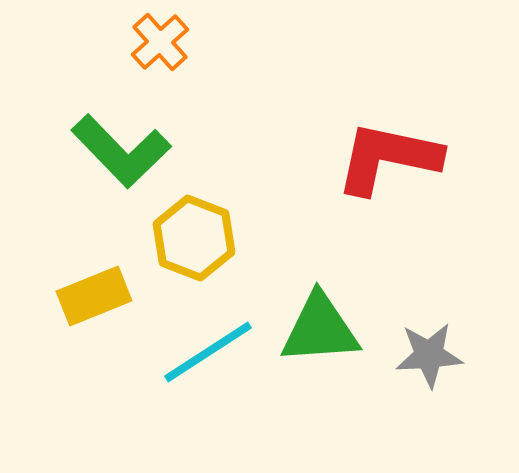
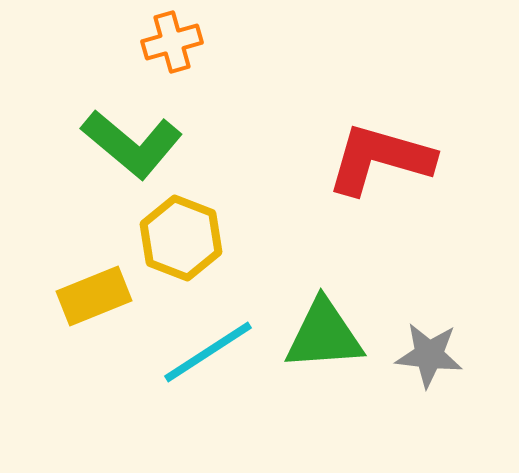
orange cross: moved 12 px right; rotated 26 degrees clockwise
green L-shape: moved 11 px right, 7 px up; rotated 6 degrees counterclockwise
red L-shape: moved 8 px left, 1 px down; rotated 4 degrees clockwise
yellow hexagon: moved 13 px left
green triangle: moved 4 px right, 6 px down
gray star: rotated 10 degrees clockwise
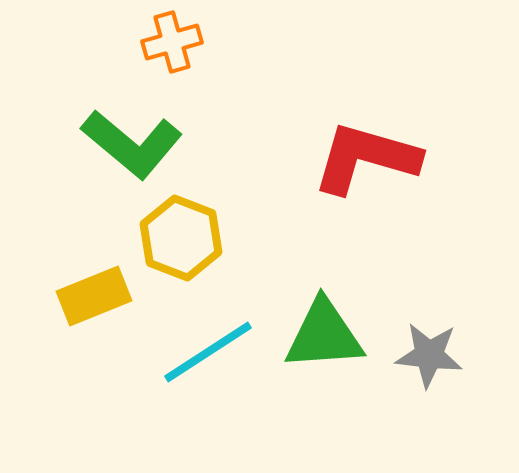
red L-shape: moved 14 px left, 1 px up
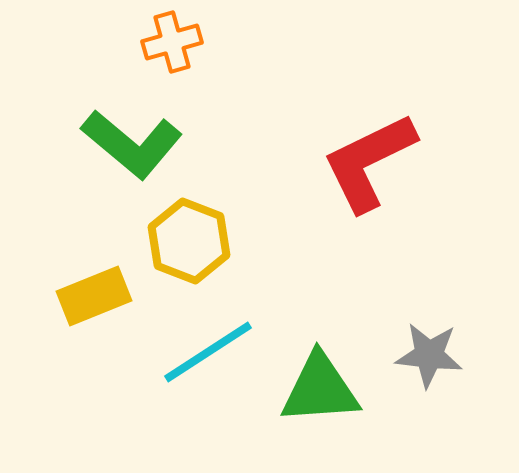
red L-shape: moved 3 px right, 4 px down; rotated 42 degrees counterclockwise
yellow hexagon: moved 8 px right, 3 px down
green triangle: moved 4 px left, 54 px down
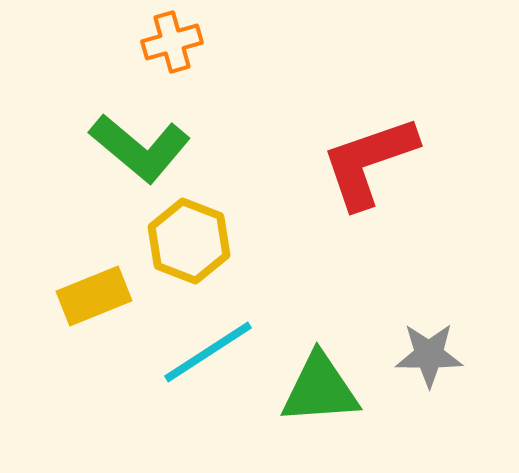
green L-shape: moved 8 px right, 4 px down
red L-shape: rotated 7 degrees clockwise
gray star: rotated 6 degrees counterclockwise
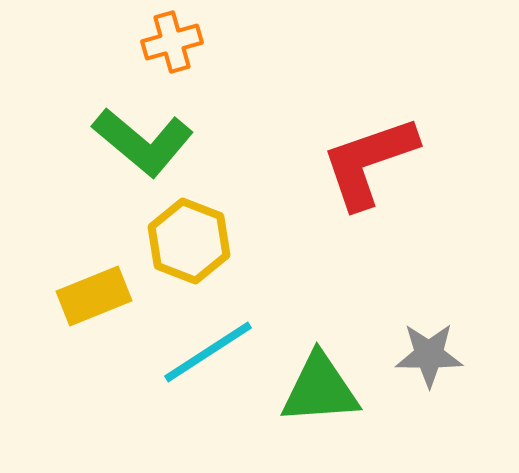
green L-shape: moved 3 px right, 6 px up
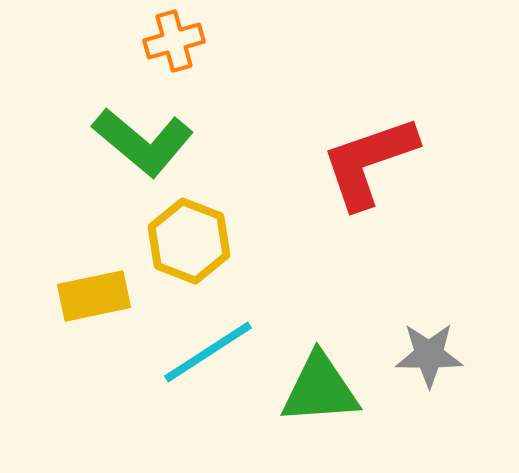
orange cross: moved 2 px right, 1 px up
yellow rectangle: rotated 10 degrees clockwise
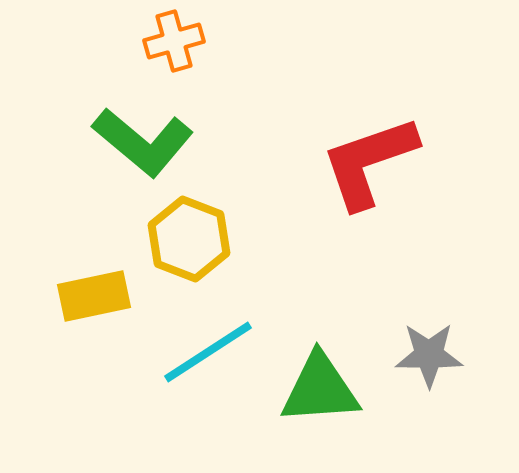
yellow hexagon: moved 2 px up
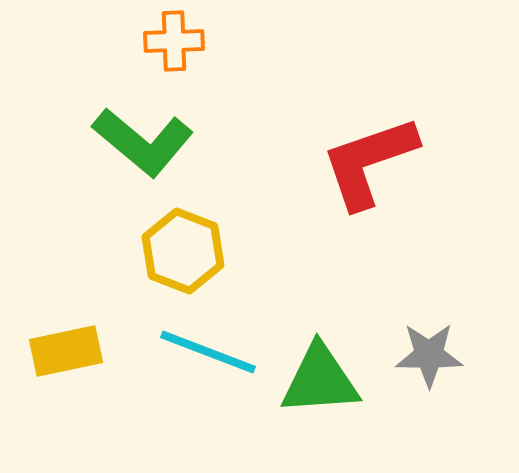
orange cross: rotated 14 degrees clockwise
yellow hexagon: moved 6 px left, 12 px down
yellow rectangle: moved 28 px left, 55 px down
cyan line: rotated 54 degrees clockwise
green triangle: moved 9 px up
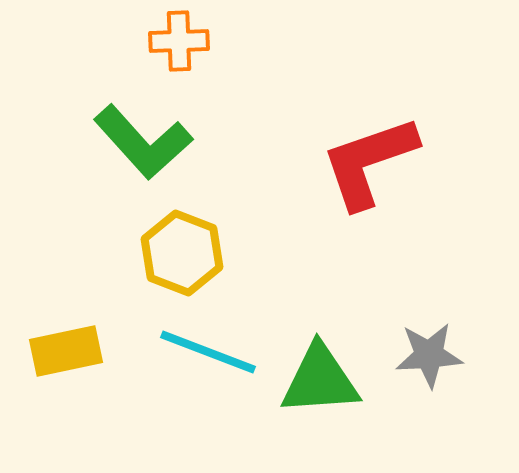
orange cross: moved 5 px right
green L-shape: rotated 8 degrees clockwise
yellow hexagon: moved 1 px left, 2 px down
gray star: rotated 4 degrees counterclockwise
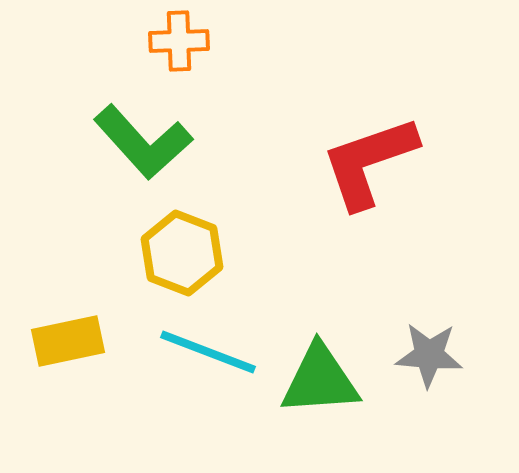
yellow rectangle: moved 2 px right, 10 px up
gray star: rotated 8 degrees clockwise
